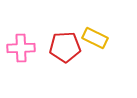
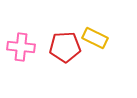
pink cross: moved 1 px up; rotated 8 degrees clockwise
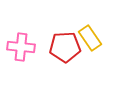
yellow rectangle: moved 5 px left; rotated 30 degrees clockwise
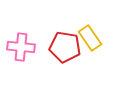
red pentagon: rotated 12 degrees clockwise
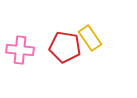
pink cross: moved 1 px left, 3 px down
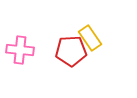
red pentagon: moved 6 px right, 4 px down; rotated 12 degrees counterclockwise
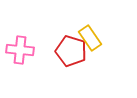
red pentagon: rotated 20 degrees clockwise
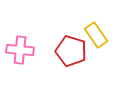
yellow rectangle: moved 6 px right, 3 px up
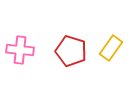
yellow rectangle: moved 15 px right, 13 px down; rotated 70 degrees clockwise
